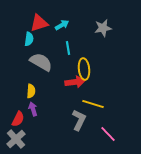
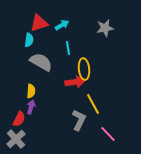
gray star: moved 2 px right
cyan semicircle: moved 1 px down
yellow line: rotated 45 degrees clockwise
purple arrow: moved 2 px left, 2 px up; rotated 32 degrees clockwise
red semicircle: moved 1 px right
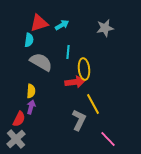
cyan line: moved 4 px down; rotated 16 degrees clockwise
pink line: moved 5 px down
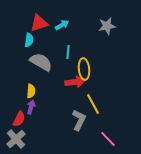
gray star: moved 2 px right, 2 px up
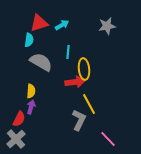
yellow line: moved 4 px left
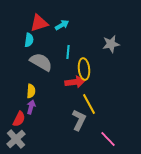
gray star: moved 4 px right, 18 px down
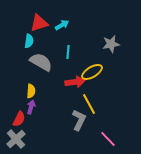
cyan semicircle: moved 1 px down
yellow ellipse: moved 8 px right, 3 px down; rotated 65 degrees clockwise
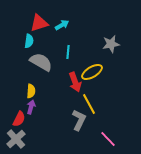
red arrow: rotated 78 degrees clockwise
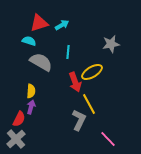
cyan semicircle: rotated 80 degrees counterclockwise
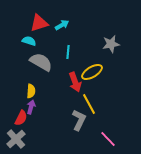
red semicircle: moved 2 px right, 1 px up
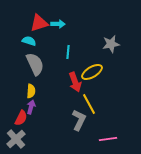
cyan arrow: moved 4 px left, 1 px up; rotated 32 degrees clockwise
gray semicircle: moved 6 px left, 2 px down; rotated 35 degrees clockwise
pink line: rotated 54 degrees counterclockwise
